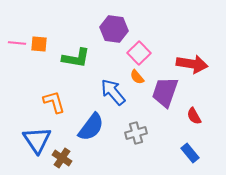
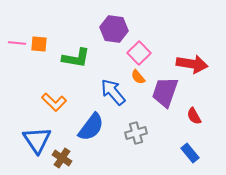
orange semicircle: moved 1 px right
orange L-shape: rotated 150 degrees clockwise
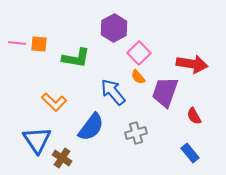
purple hexagon: moved 1 px up; rotated 24 degrees clockwise
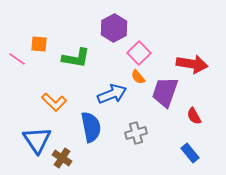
pink line: moved 16 px down; rotated 30 degrees clockwise
blue arrow: moved 1 px left, 2 px down; rotated 108 degrees clockwise
blue semicircle: rotated 48 degrees counterclockwise
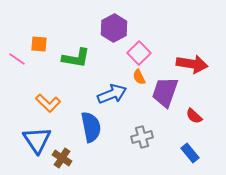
orange semicircle: moved 1 px right; rotated 14 degrees clockwise
orange L-shape: moved 6 px left, 1 px down
red semicircle: rotated 18 degrees counterclockwise
gray cross: moved 6 px right, 4 px down
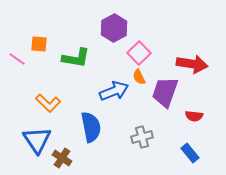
blue arrow: moved 2 px right, 3 px up
red semicircle: rotated 36 degrees counterclockwise
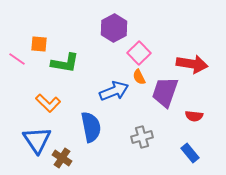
green L-shape: moved 11 px left, 5 px down
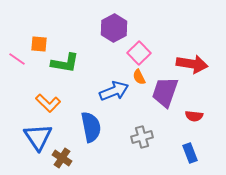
blue triangle: moved 1 px right, 3 px up
blue rectangle: rotated 18 degrees clockwise
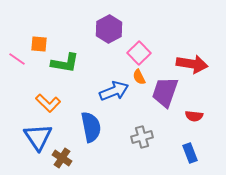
purple hexagon: moved 5 px left, 1 px down
